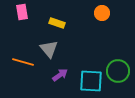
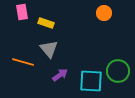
orange circle: moved 2 px right
yellow rectangle: moved 11 px left
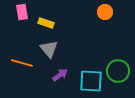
orange circle: moved 1 px right, 1 px up
orange line: moved 1 px left, 1 px down
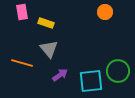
cyan square: rotated 10 degrees counterclockwise
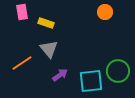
orange line: rotated 50 degrees counterclockwise
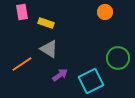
gray triangle: rotated 18 degrees counterclockwise
orange line: moved 1 px down
green circle: moved 13 px up
cyan square: rotated 20 degrees counterclockwise
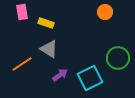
cyan square: moved 1 px left, 3 px up
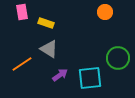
cyan square: rotated 20 degrees clockwise
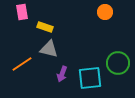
yellow rectangle: moved 1 px left, 4 px down
gray triangle: rotated 18 degrees counterclockwise
green circle: moved 5 px down
purple arrow: moved 2 px right, 1 px up; rotated 147 degrees clockwise
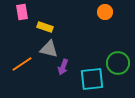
purple arrow: moved 1 px right, 7 px up
cyan square: moved 2 px right, 1 px down
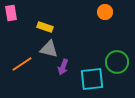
pink rectangle: moved 11 px left, 1 px down
green circle: moved 1 px left, 1 px up
